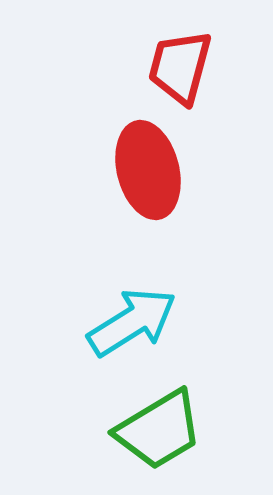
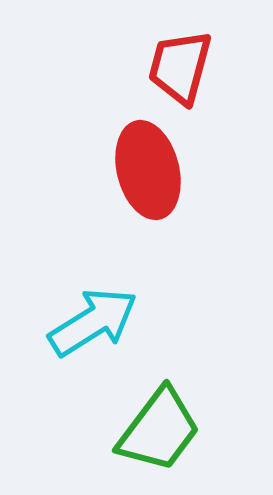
cyan arrow: moved 39 px left
green trapezoid: rotated 22 degrees counterclockwise
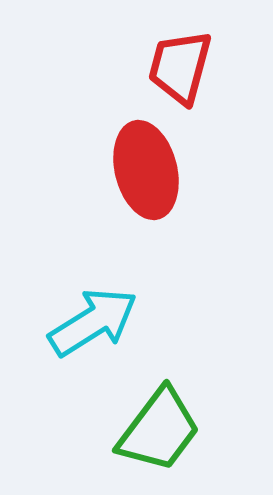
red ellipse: moved 2 px left
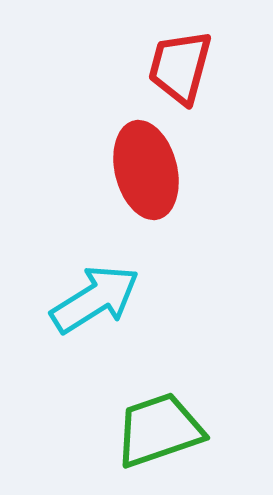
cyan arrow: moved 2 px right, 23 px up
green trapezoid: rotated 146 degrees counterclockwise
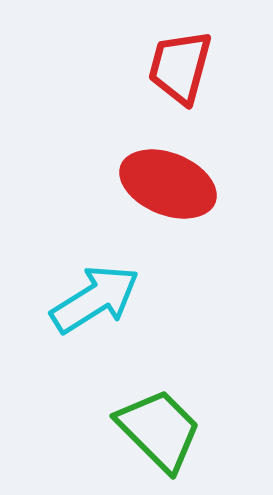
red ellipse: moved 22 px right, 14 px down; rotated 54 degrees counterclockwise
green trapezoid: rotated 64 degrees clockwise
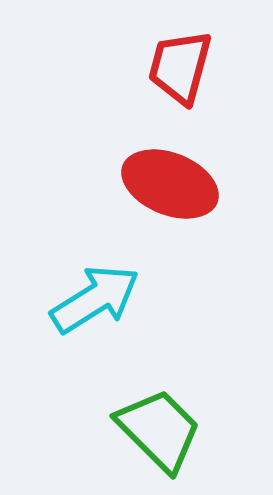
red ellipse: moved 2 px right
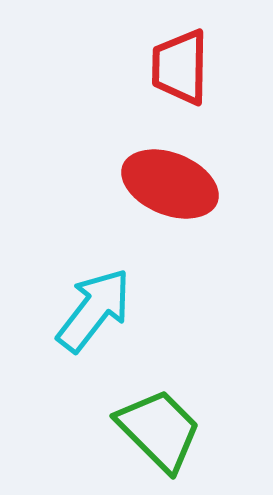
red trapezoid: rotated 14 degrees counterclockwise
cyan arrow: moved 1 px left, 11 px down; rotated 20 degrees counterclockwise
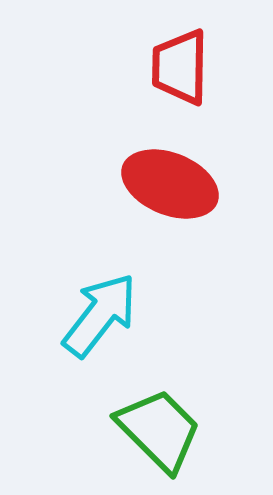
cyan arrow: moved 6 px right, 5 px down
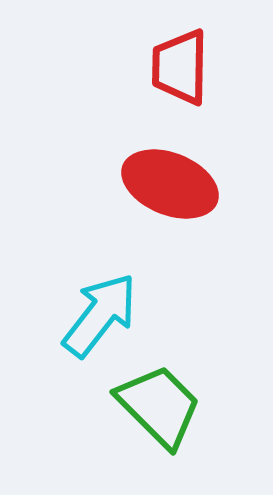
green trapezoid: moved 24 px up
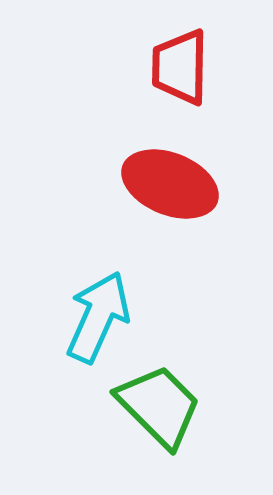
cyan arrow: moved 2 px left, 2 px down; rotated 14 degrees counterclockwise
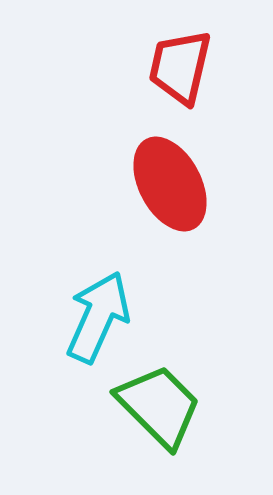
red trapezoid: rotated 12 degrees clockwise
red ellipse: rotated 40 degrees clockwise
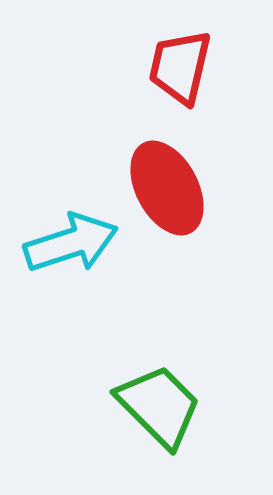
red ellipse: moved 3 px left, 4 px down
cyan arrow: moved 27 px left, 74 px up; rotated 48 degrees clockwise
